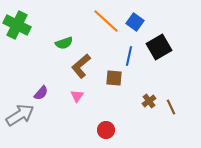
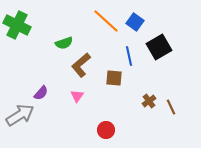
blue line: rotated 24 degrees counterclockwise
brown L-shape: moved 1 px up
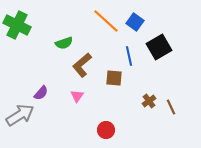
brown L-shape: moved 1 px right
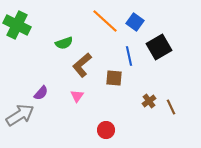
orange line: moved 1 px left
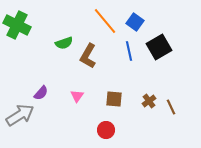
orange line: rotated 8 degrees clockwise
blue line: moved 5 px up
brown L-shape: moved 6 px right, 9 px up; rotated 20 degrees counterclockwise
brown square: moved 21 px down
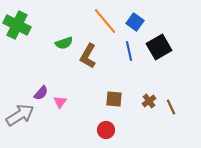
pink triangle: moved 17 px left, 6 px down
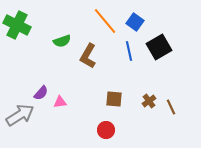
green semicircle: moved 2 px left, 2 px up
pink triangle: rotated 48 degrees clockwise
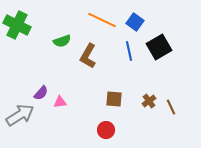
orange line: moved 3 px left, 1 px up; rotated 24 degrees counterclockwise
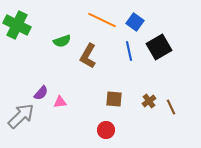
gray arrow: moved 1 px right, 1 px down; rotated 12 degrees counterclockwise
